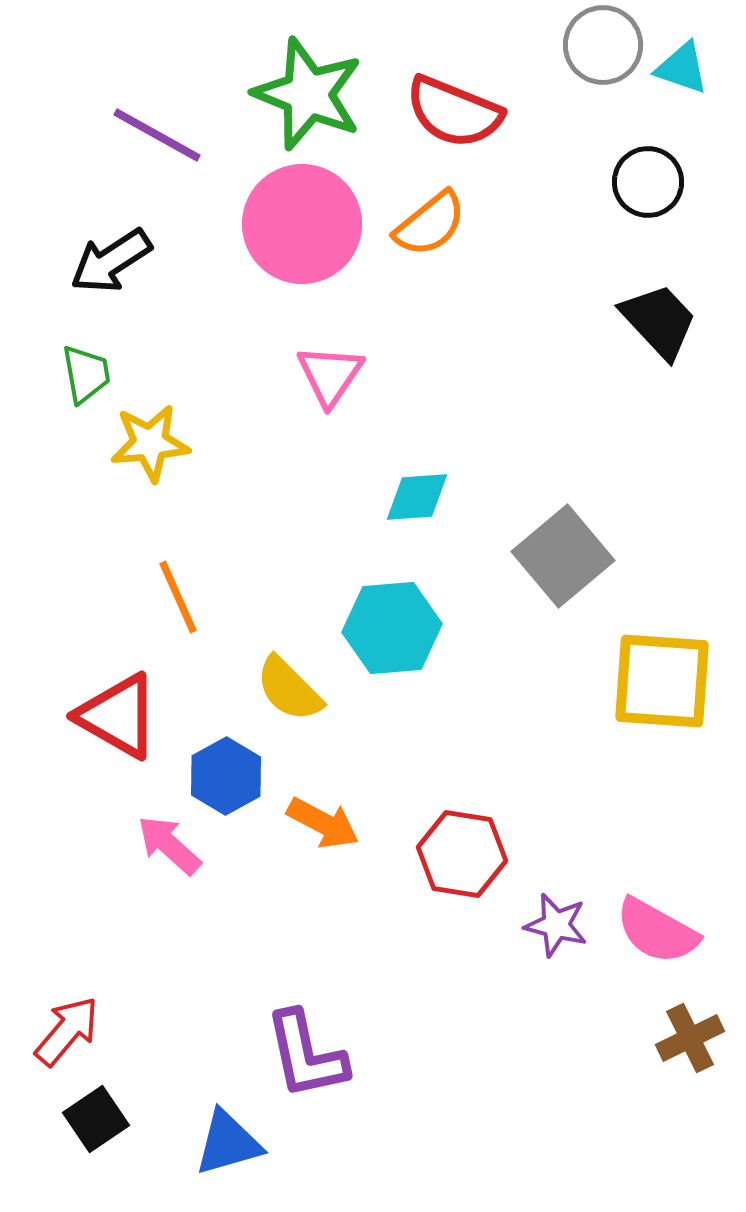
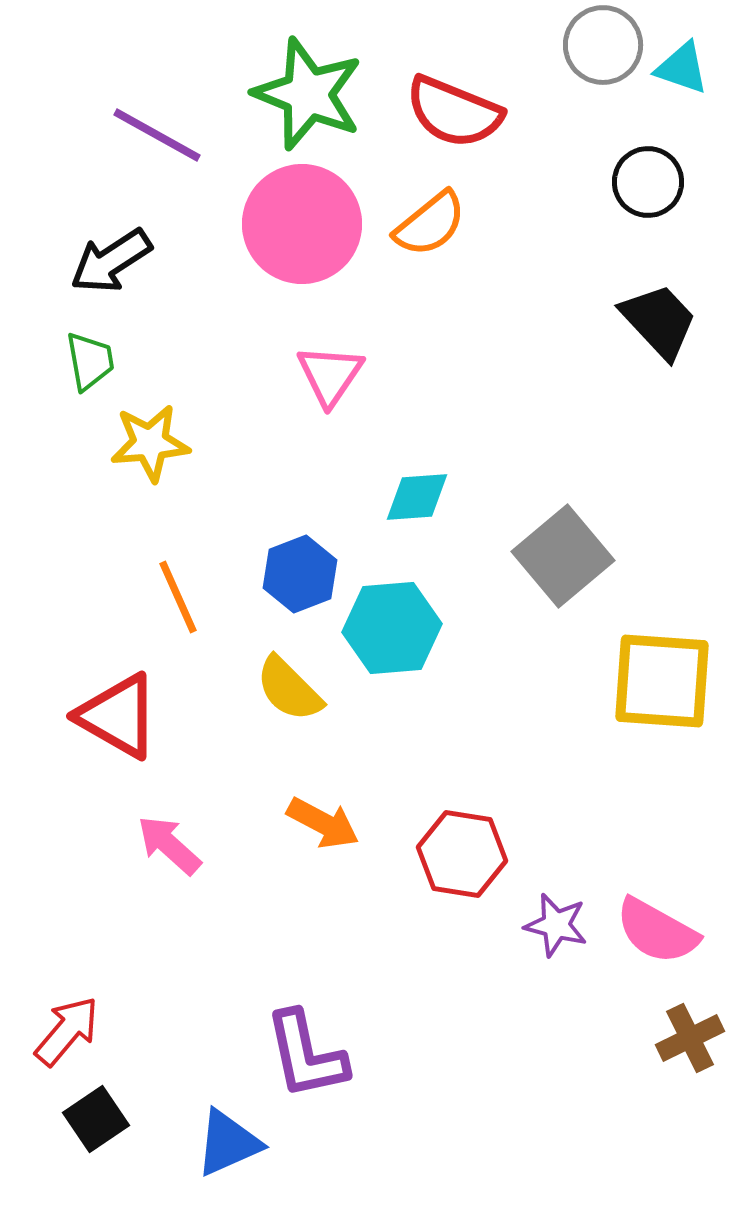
green trapezoid: moved 4 px right, 13 px up
blue hexagon: moved 74 px right, 202 px up; rotated 8 degrees clockwise
blue triangle: rotated 8 degrees counterclockwise
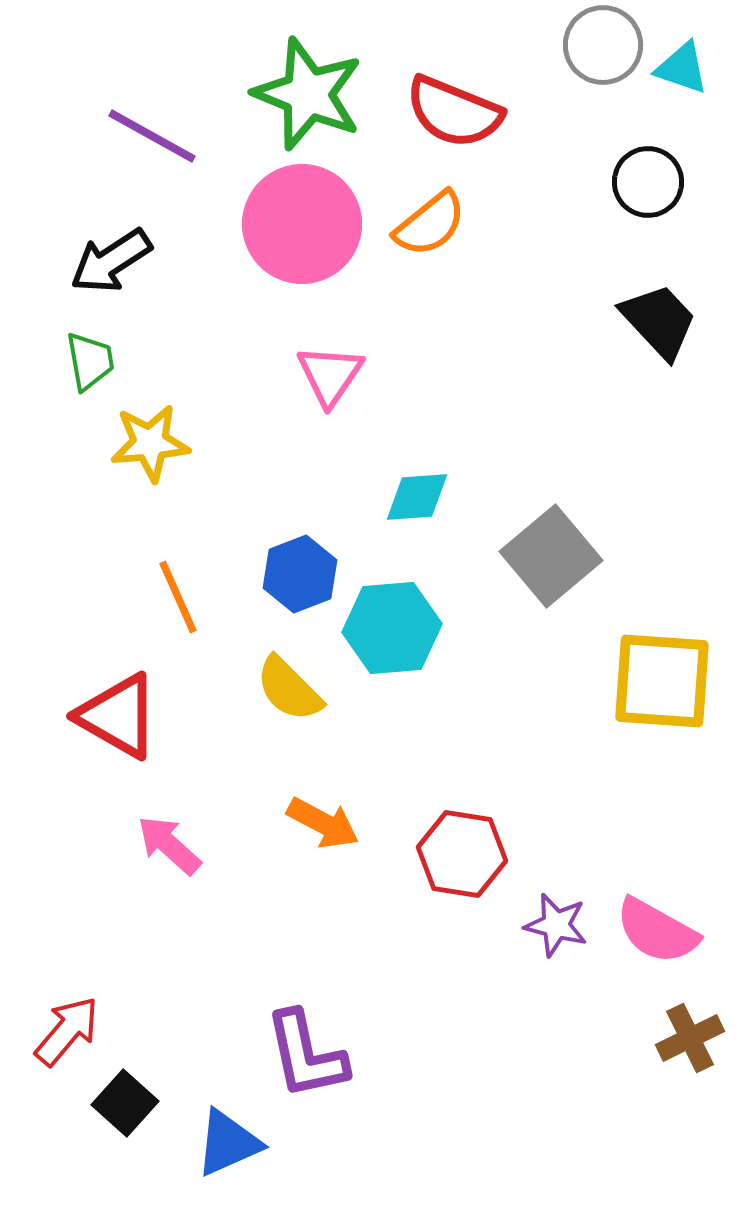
purple line: moved 5 px left, 1 px down
gray square: moved 12 px left
black square: moved 29 px right, 16 px up; rotated 14 degrees counterclockwise
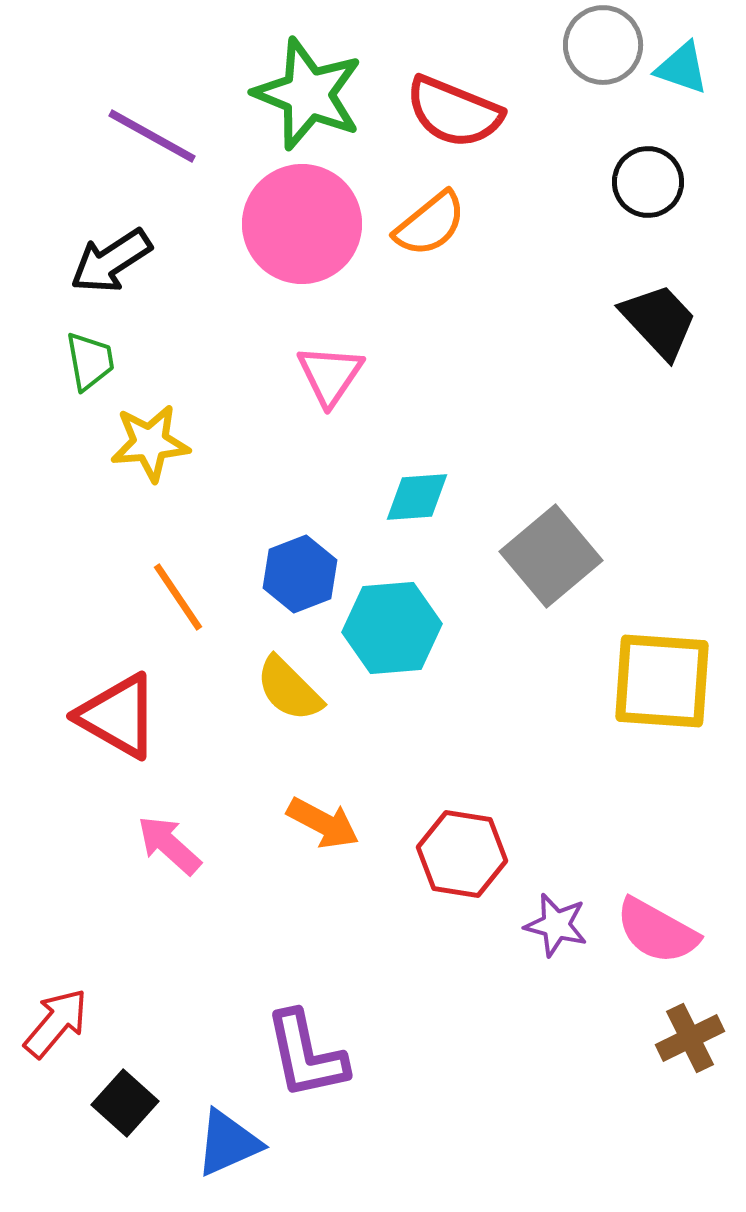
orange line: rotated 10 degrees counterclockwise
red arrow: moved 11 px left, 8 px up
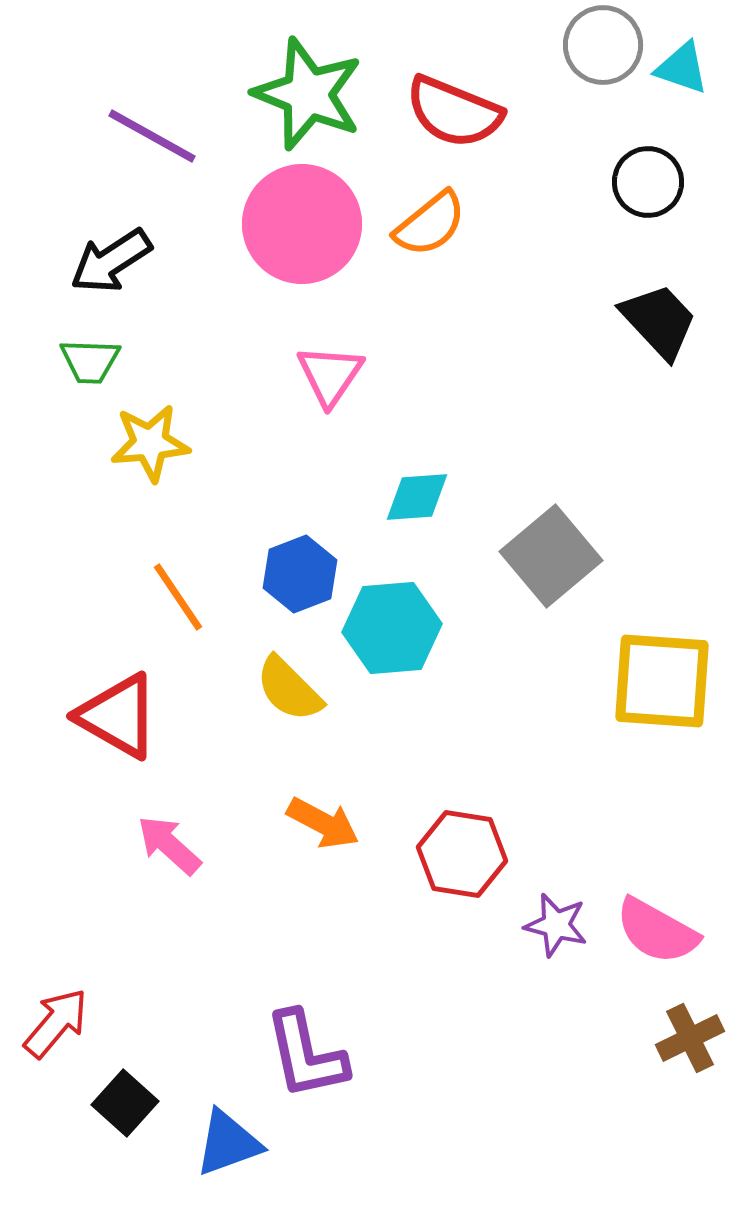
green trapezoid: rotated 102 degrees clockwise
blue triangle: rotated 4 degrees clockwise
